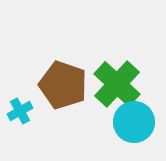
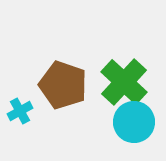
green cross: moved 7 px right, 2 px up
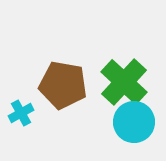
brown pentagon: rotated 9 degrees counterclockwise
cyan cross: moved 1 px right, 2 px down
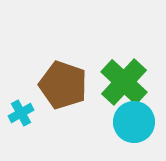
brown pentagon: rotated 9 degrees clockwise
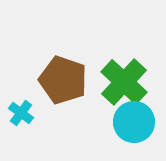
brown pentagon: moved 5 px up
cyan cross: rotated 25 degrees counterclockwise
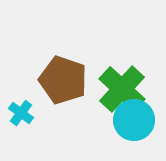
green cross: moved 2 px left, 7 px down
cyan circle: moved 2 px up
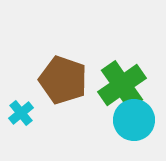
green cross: moved 4 px up; rotated 12 degrees clockwise
cyan cross: rotated 15 degrees clockwise
